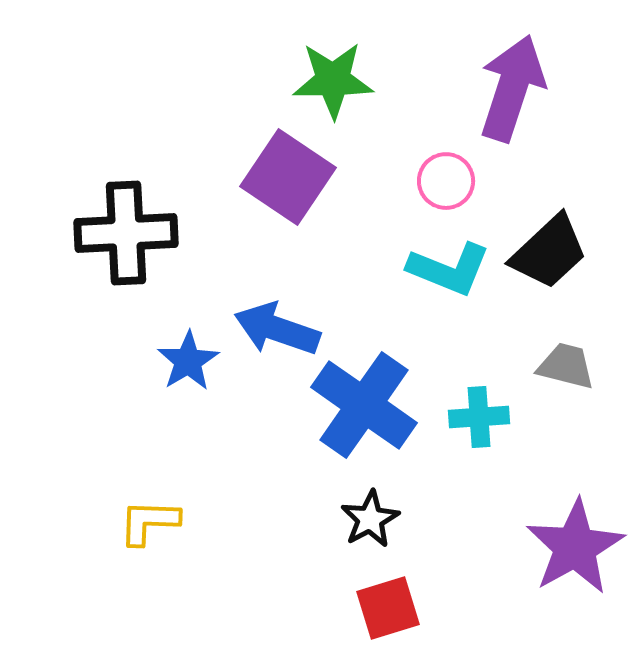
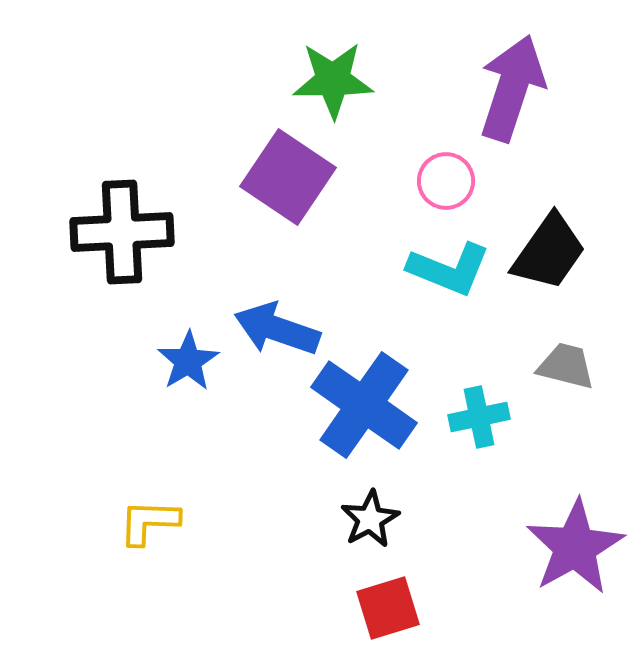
black cross: moved 4 px left, 1 px up
black trapezoid: rotated 12 degrees counterclockwise
cyan cross: rotated 8 degrees counterclockwise
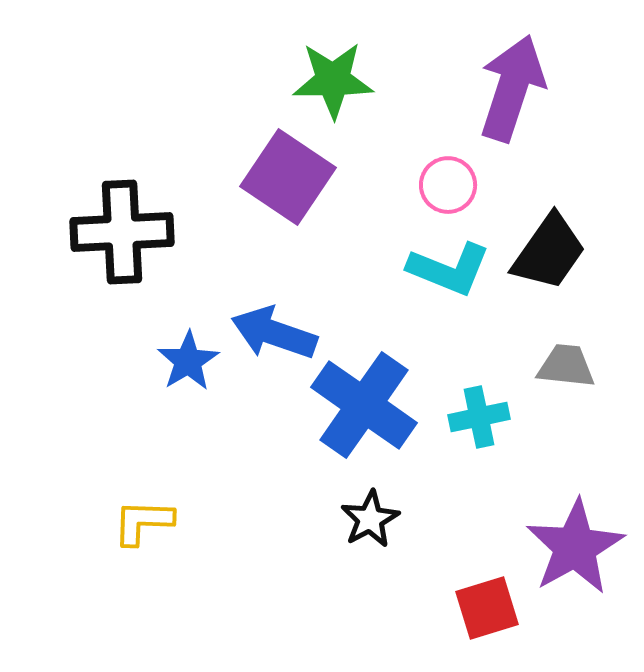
pink circle: moved 2 px right, 4 px down
blue arrow: moved 3 px left, 4 px down
gray trapezoid: rotated 8 degrees counterclockwise
yellow L-shape: moved 6 px left
red square: moved 99 px right
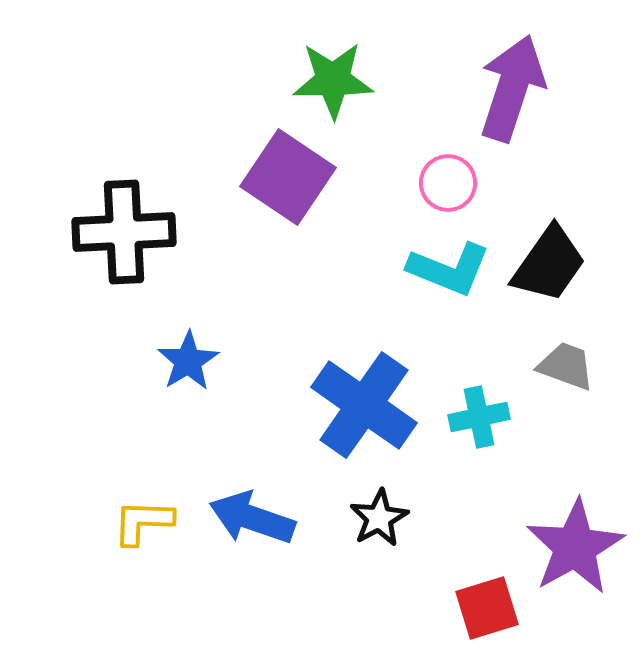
pink circle: moved 2 px up
black cross: moved 2 px right
black trapezoid: moved 12 px down
blue arrow: moved 22 px left, 185 px down
gray trapezoid: rotated 14 degrees clockwise
black star: moved 9 px right, 1 px up
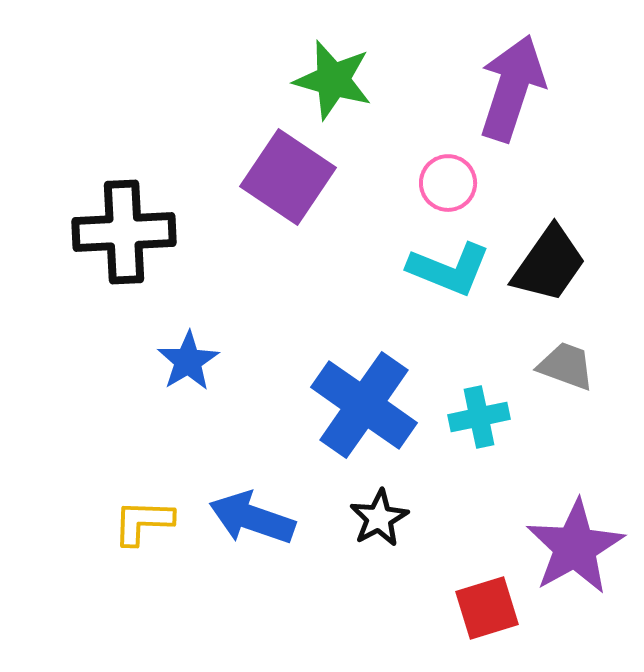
green star: rotated 16 degrees clockwise
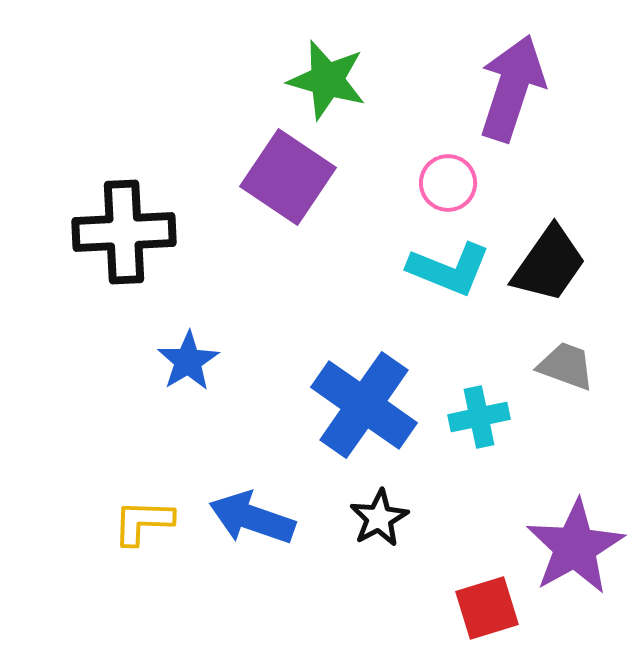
green star: moved 6 px left
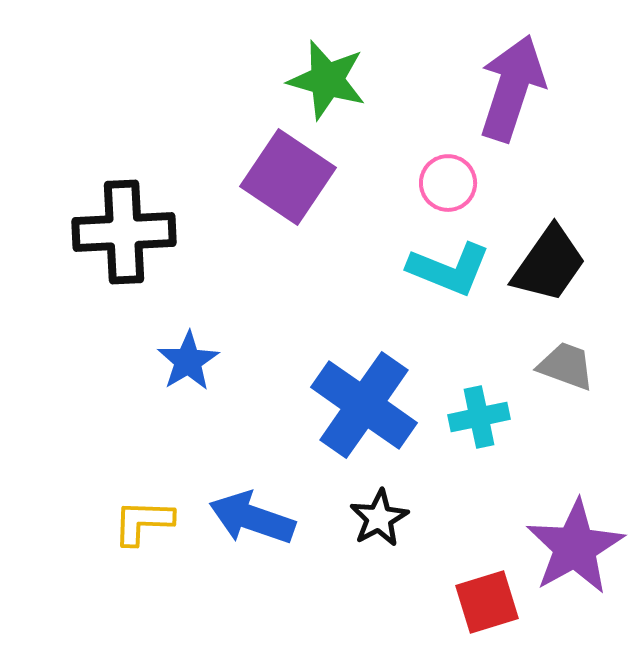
red square: moved 6 px up
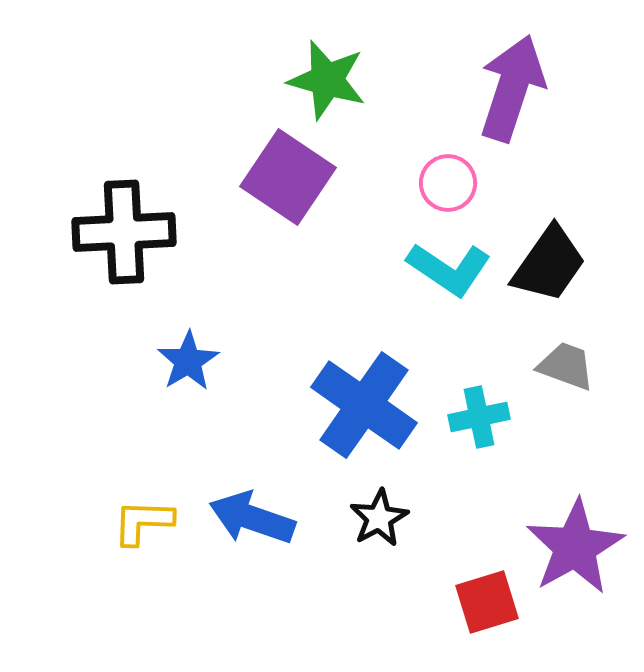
cyan L-shape: rotated 12 degrees clockwise
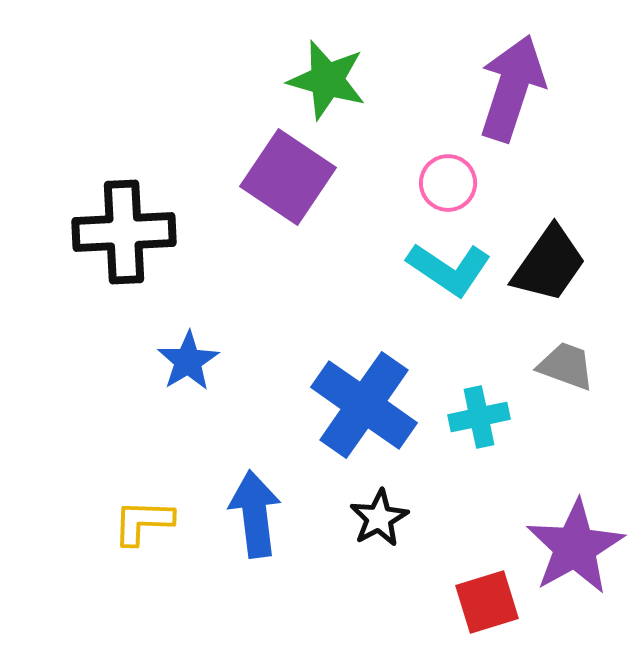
blue arrow: moved 3 px right, 4 px up; rotated 64 degrees clockwise
